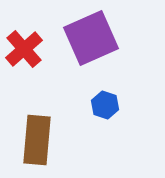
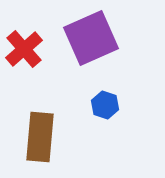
brown rectangle: moved 3 px right, 3 px up
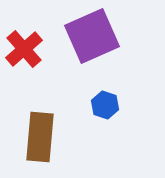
purple square: moved 1 px right, 2 px up
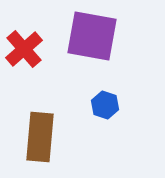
purple square: rotated 34 degrees clockwise
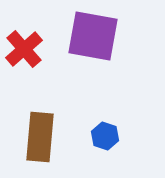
purple square: moved 1 px right
blue hexagon: moved 31 px down
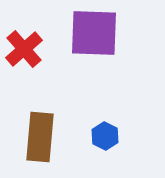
purple square: moved 1 px right, 3 px up; rotated 8 degrees counterclockwise
blue hexagon: rotated 8 degrees clockwise
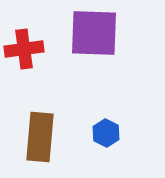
red cross: rotated 33 degrees clockwise
blue hexagon: moved 1 px right, 3 px up
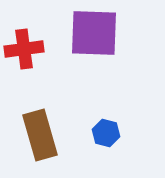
blue hexagon: rotated 12 degrees counterclockwise
brown rectangle: moved 2 px up; rotated 21 degrees counterclockwise
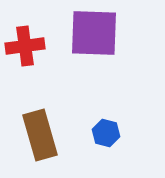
red cross: moved 1 px right, 3 px up
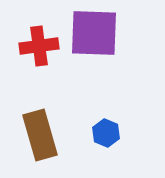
red cross: moved 14 px right
blue hexagon: rotated 8 degrees clockwise
